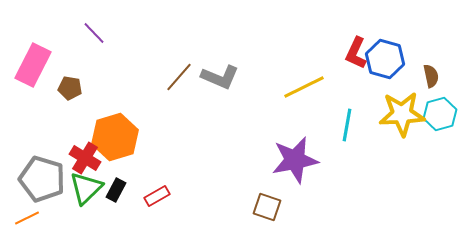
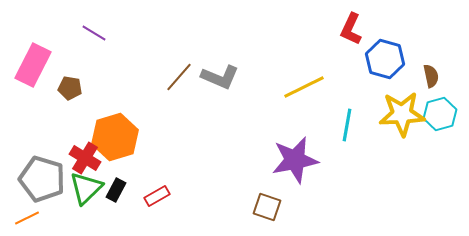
purple line: rotated 15 degrees counterclockwise
red L-shape: moved 5 px left, 24 px up
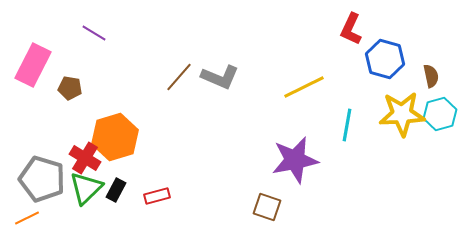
red rectangle: rotated 15 degrees clockwise
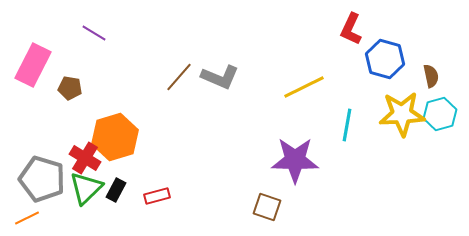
purple star: rotated 12 degrees clockwise
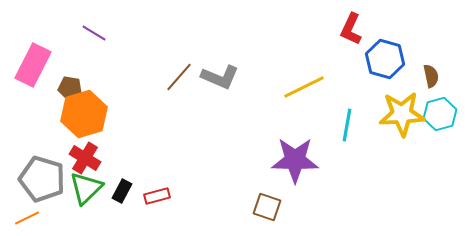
orange hexagon: moved 31 px left, 23 px up
black rectangle: moved 6 px right, 1 px down
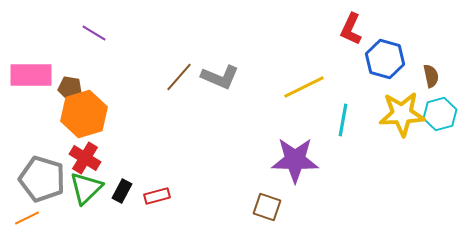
pink rectangle: moved 2 px left, 10 px down; rotated 63 degrees clockwise
cyan line: moved 4 px left, 5 px up
